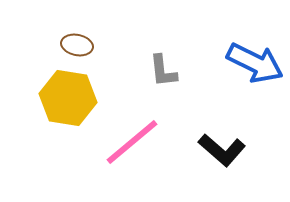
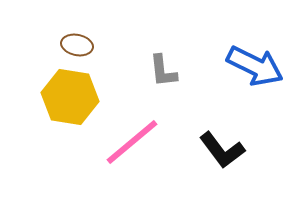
blue arrow: moved 3 px down
yellow hexagon: moved 2 px right, 1 px up
black L-shape: rotated 12 degrees clockwise
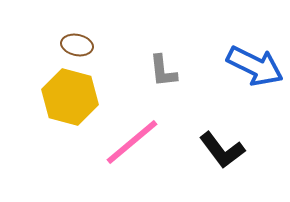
yellow hexagon: rotated 6 degrees clockwise
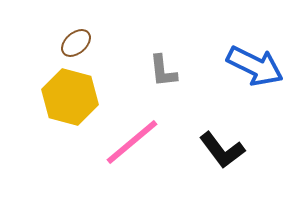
brown ellipse: moved 1 px left, 2 px up; rotated 52 degrees counterclockwise
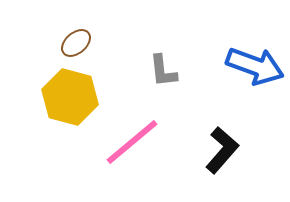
blue arrow: rotated 6 degrees counterclockwise
black L-shape: rotated 102 degrees counterclockwise
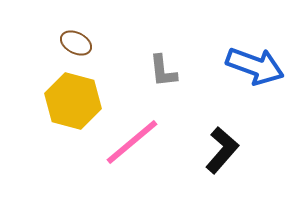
brown ellipse: rotated 68 degrees clockwise
yellow hexagon: moved 3 px right, 4 px down
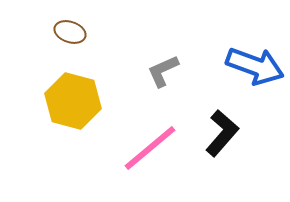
brown ellipse: moved 6 px left, 11 px up; rotated 8 degrees counterclockwise
gray L-shape: rotated 72 degrees clockwise
pink line: moved 18 px right, 6 px down
black L-shape: moved 17 px up
